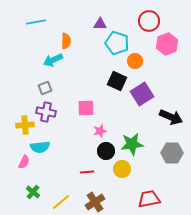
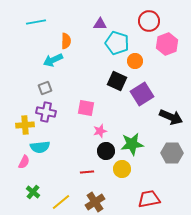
pink square: rotated 12 degrees clockwise
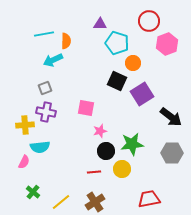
cyan line: moved 8 px right, 12 px down
orange circle: moved 2 px left, 2 px down
black arrow: rotated 15 degrees clockwise
red line: moved 7 px right
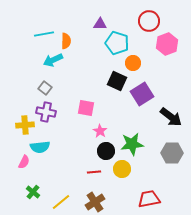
gray square: rotated 32 degrees counterclockwise
pink star: rotated 24 degrees counterclockwise
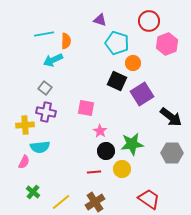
purple triangle: moved 4 px up; rotated 16 degrees clockwise
red trapezoid: rotated 45 degrees clockwise
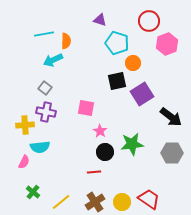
black square: rotated 36 degrees counterclockwise
black circle: moved 1 px left, 1 px down
yellow circle: moved 33 px down
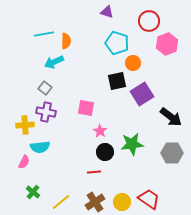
purple triangle: moved 7 px right, 8 px up
cyan arrow: moved 1 px right, 2 px down
